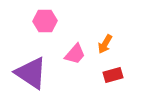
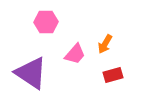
pink hexagon: moved 1 px right, 1 px down
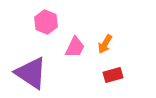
pink hexagon: rotated 25 degrees clockwise
pink trapezoid: moved 7 px up; rotated 15 degrees counterclockwise
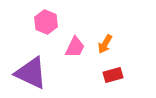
purple triangle: rotated 9 degrees counterclockwise
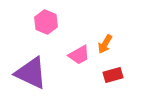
pink trapezoid: moved 4 px right, 8 px down; rotated 35 degrees clockwise
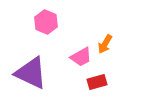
pink trapezoid: moved 2 px right, 2 px down
red rectangle: moved 16 px left, 7 px down
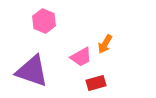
pink hexagon: moved 2 px left, 1 px up
purple triangle: moved 1 px right, 2 px up; rotated 6 degrees counterclockwise
red rectangle: moved 1 px left, 1 px down
